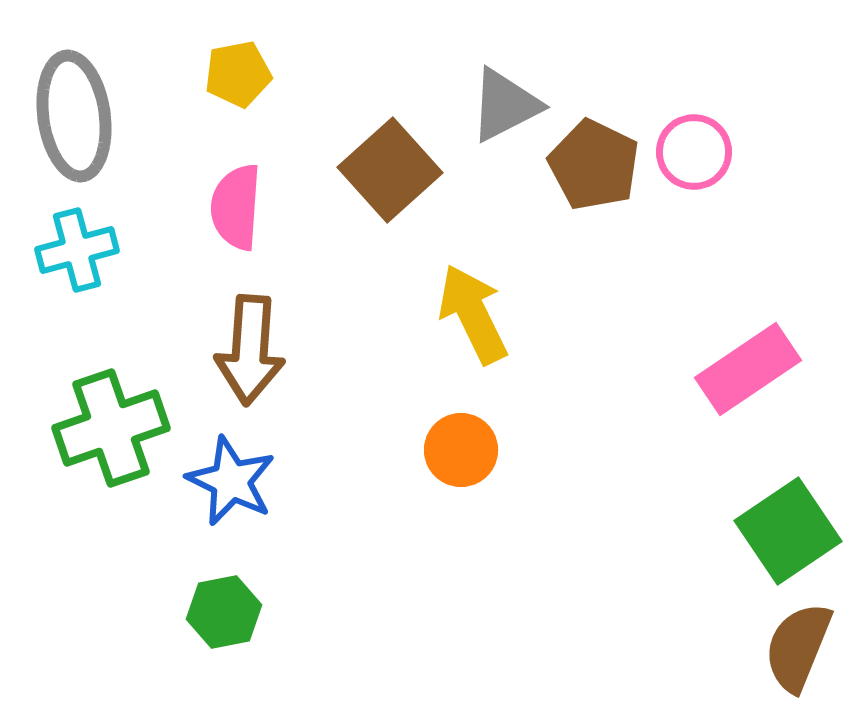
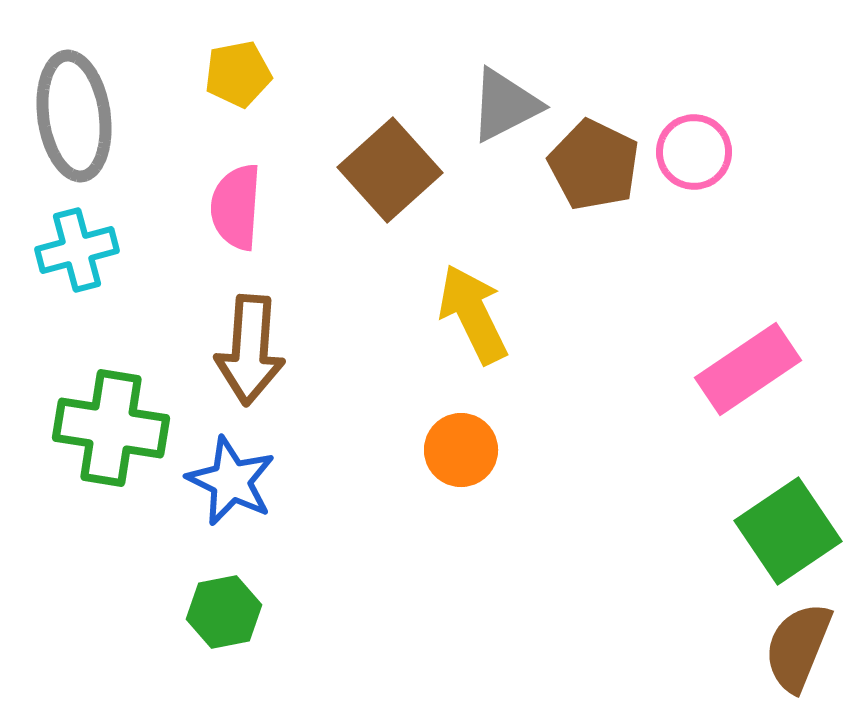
green cross: rotated 28 degrees clockwise
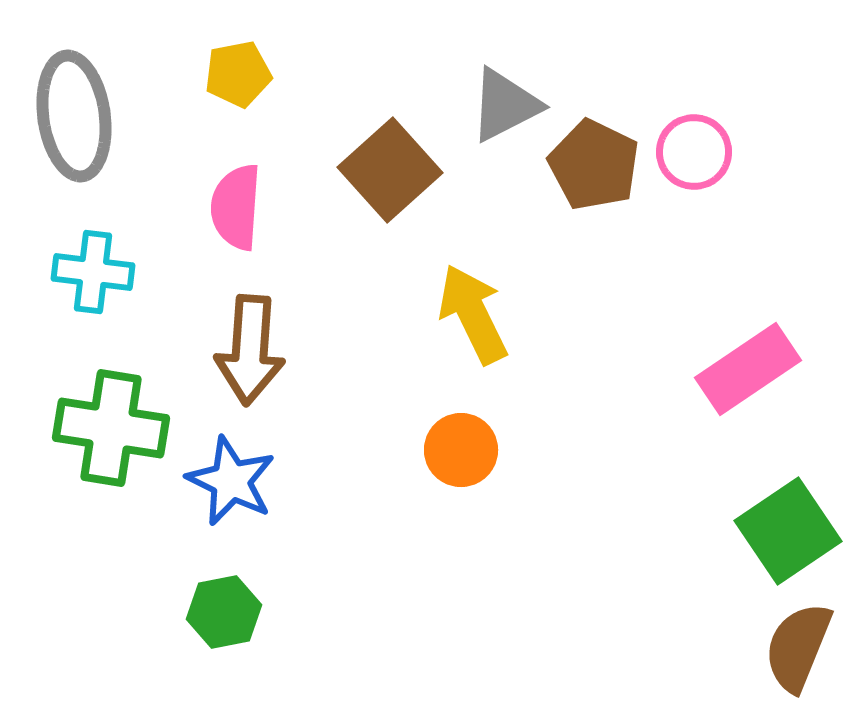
cyan cross: moved 16 px right, 22 px down; rotated 22 degrees clockwise
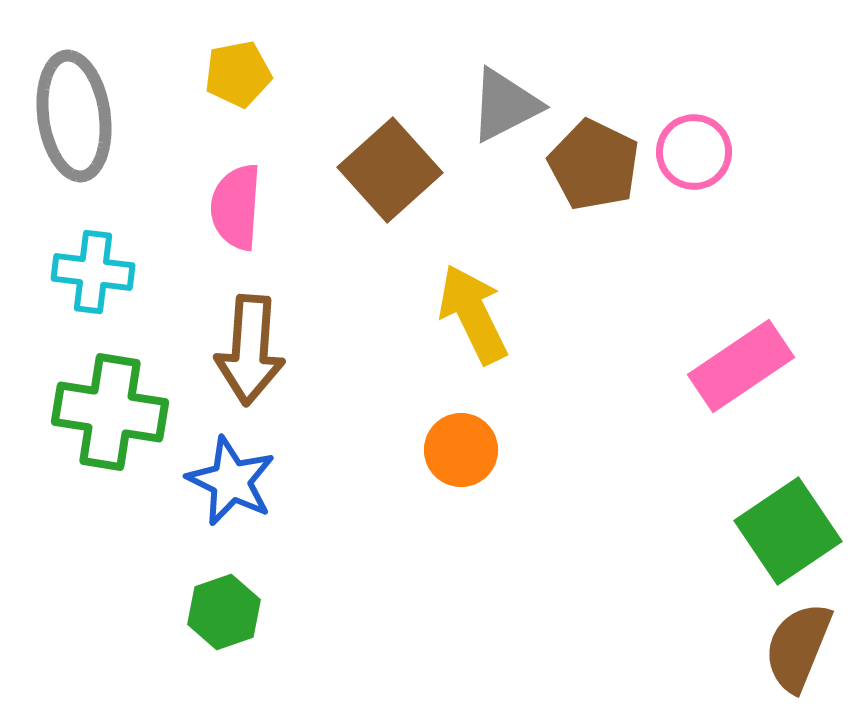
pink rectangle: moved 7 px left, 3 px up
green cross: moved 1 px left, 16 px up
green hexagon: rotated 8 degrees counterclockwise
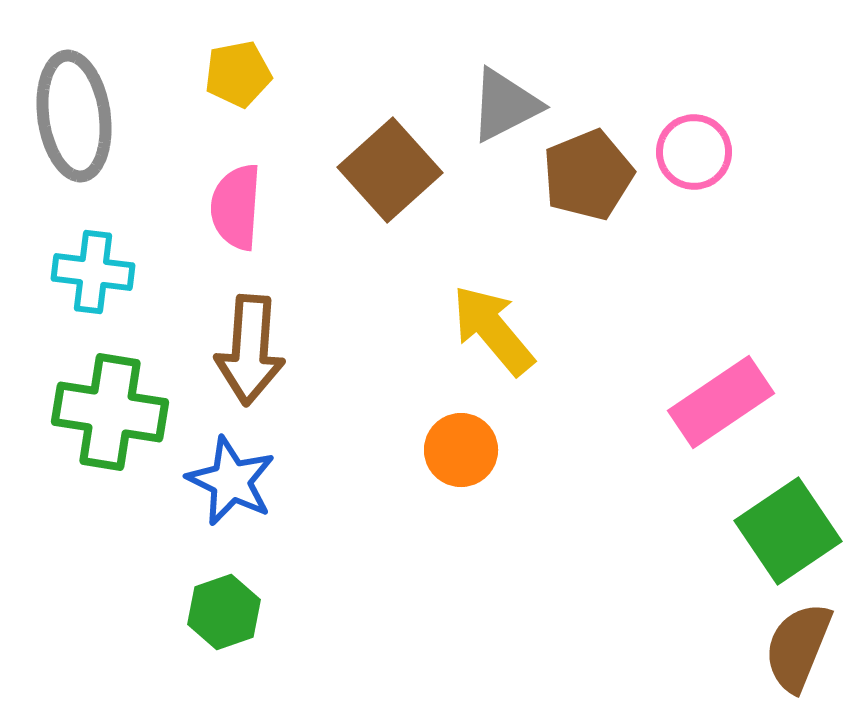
brown pentagon: moved 6 px left, 10 px down; rotated 24 degrees clockwise
yellow arrow: moved 20 px right, 16 px down; rotated 14 degrees counterclockwise
pink rectangle: moved 20 px left, 36 px down
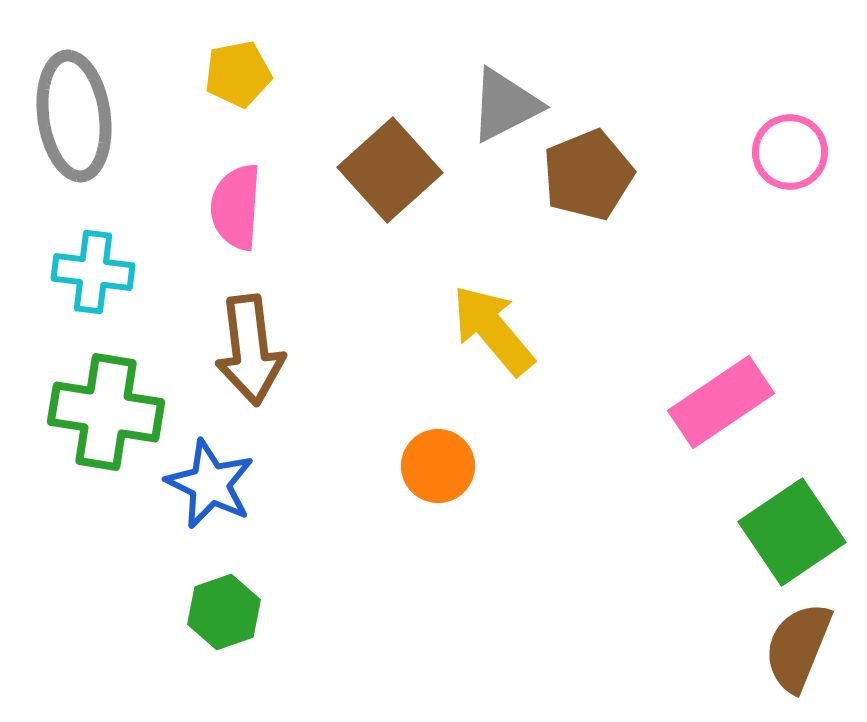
pink circle: moved 96 px right
brown arrow: rotated 11 degrees counterclockwise
green cross: moved 4 px left
orange circle: moved 23 px left, 16 px down
blue star: moved 21 px left, 3 px down
green square: moved 4 px right, 1 px down
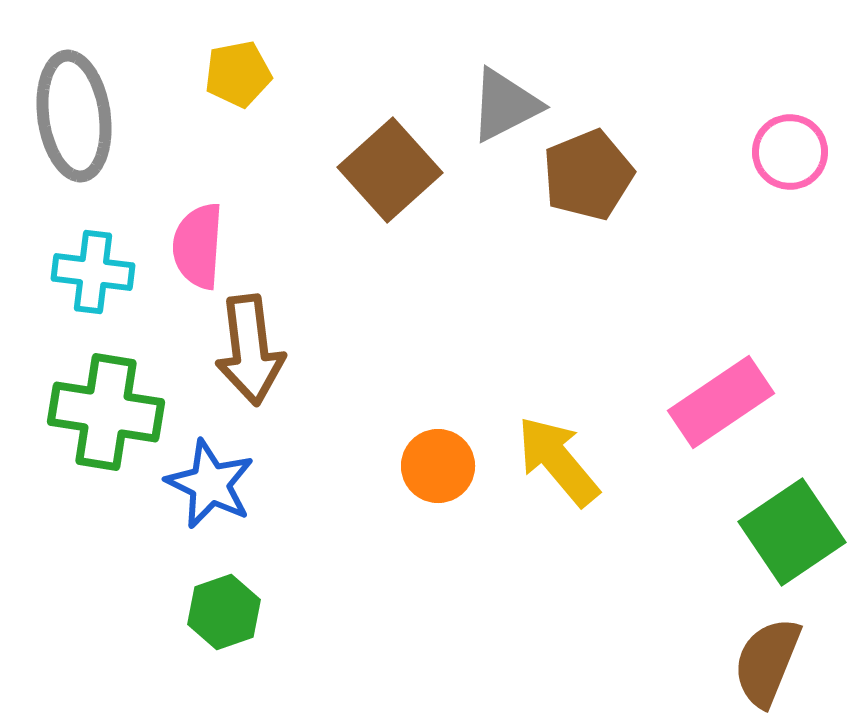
pink semicircle: moved 38 px left, 39 px down
yellow arrow: moved 65 px right, 131 px down
brown semicircle: moved 31 px left, 15 px down
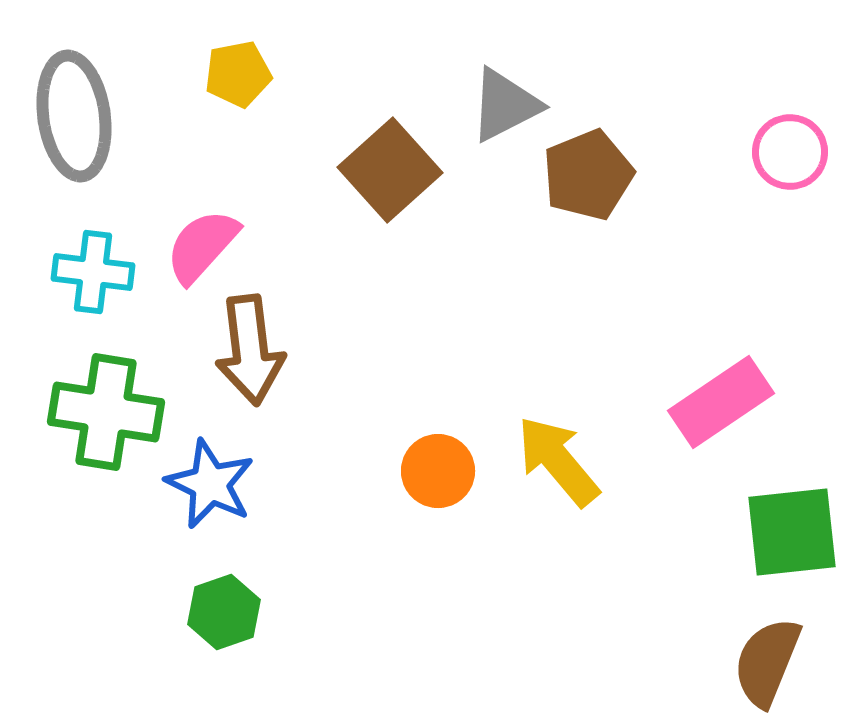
pink semicircle: moved 4 px right; rotated 38 degrees clockwise
orange circle: moved 5 px down
green square: rotated 28 degrees clockwise
